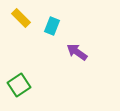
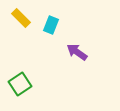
cyan rectangle: moved 1 px left, 1 px up
green square: moved 1 px right, 1 px up
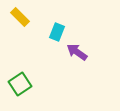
yellow rectangle: moved 1 px left, 1 px up
cyan rectangle: moved 6 px right, 7 px down
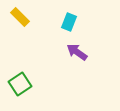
cyan rectangle: moved 12 px right, 10 px up
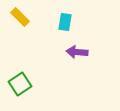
cyan rectangle: moved 4 px left; rotated 12 degrees counterclockwise
purple arrow: rotated 30 degrees counterclockwise
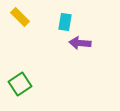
purple arrow: moved 3 px right, 9 px up
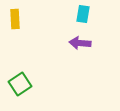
yellow rectangle: moved 5 px left, 2 px down; rotated 42 degrees clockwise
cyan rectangle: moved 18 px right, 8 px up
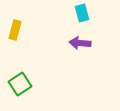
cyan rectangle: moved 1 px left, 1 px up; rotated 24 degrees counterclockwise
yellow rectangle: moved 11 px down; rotated 18 degrees clockwise
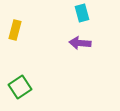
green square: moved 3 px down
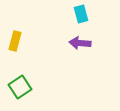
cyan rectangle: moved 1 px left, 1 px down
yellow rectangle: moved 11 px down
